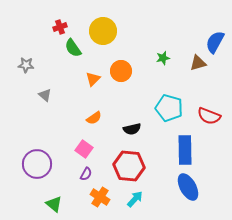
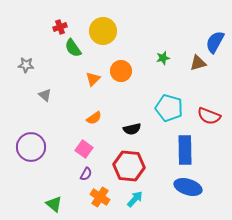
purple circle: moved 6 px left, 17 px up
blue ellipse: rotated 44 degrees counterclockwise
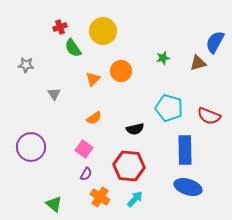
gray triangle: moved 9 px right, 1 px up; rotated 16 degrees clockwise
black semicircle: moved 3 px right
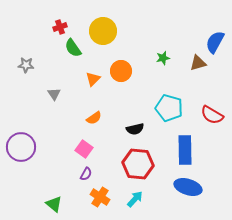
red semicircle: moved 3 px right, 1 px up; rotated 10 degrees clockwise
purple circle: moved 10 px left
red hexagon: moved 9 px right, 2 px up
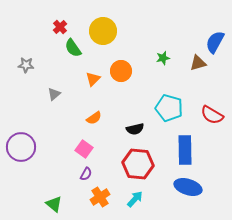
red cross: rotated 24 degrees counterclockwise
gray triangle: rotated 24 degrees clockwise
orange cross: rotated 24 degrees clockwise
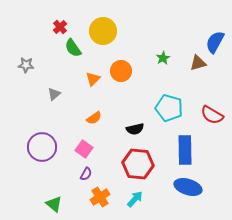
green star: rotated 16 degrees counterclockwise
purple circle: moved 21 px right
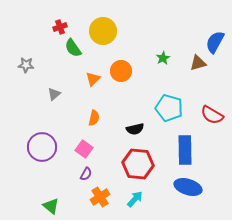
red cross: rotated 24 degrees clockwise
orange semicircle: rotated 42 degrees counterclockwise
green triangle: moved 3 px left, 2 px down
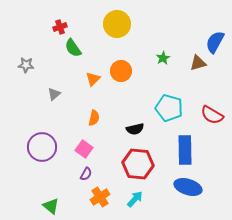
yellow circle: moved 14 px right, 7 px up
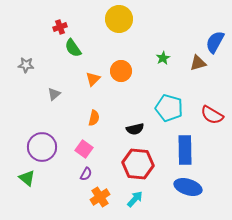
yellow circle: moved 2 px right, 5 px up
green triangle: moved 24 px left, 28 px up
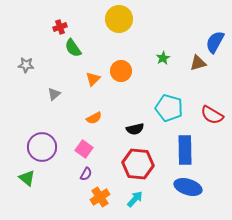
orange semicircle: rotated 49 degrees clockwise
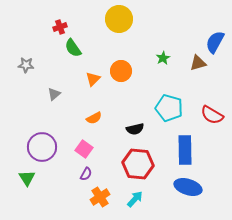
green triangle: rotated 18 degrees clockwise
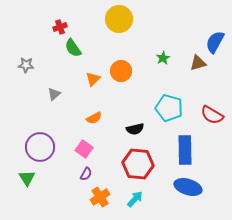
purple circle: moved 2 px left
